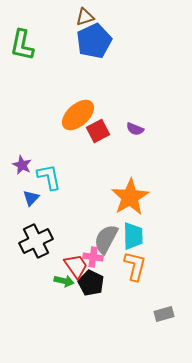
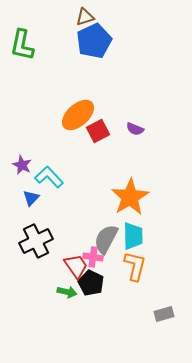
cyan L-shape: rotated 32 degrees counterclockwise
green arrow: moved 3 px right, 11 px down
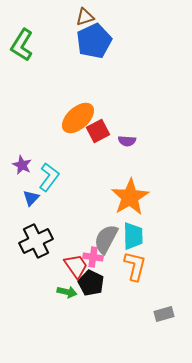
green L-shape: rotated 20 degrees clockwise
orange ellipse: moved 3 px down
purple semicircle: moved 8 px left, 12 px down; rotated 18 degrees counterclockwise
cyan L-shape: rotated 80 degrees clockwise
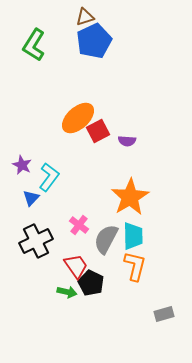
green L-shape: moved 12 px right
pink cross: moved 14 px left, 32 px up; rotated 30 degrees clockwise
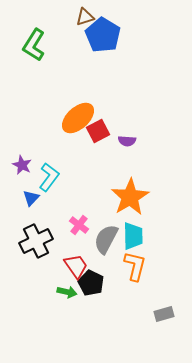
blue pentagon: moved 9 px right, 6 px up; rotated 16 degrees counterclockwise
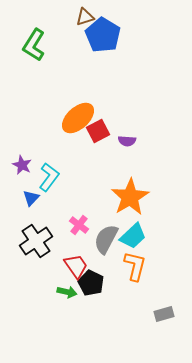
cyan trapezoid: rotated 48 degrees clockwise
black cross: rotated 8 degrees counterclockwise
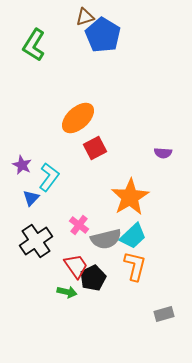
red square: moved 3 px left, 17 px down
purple semicircle: moved 36 px right, 12 px down
gray semicircle: rotated 132 degrees counterclockwise
black pentagon: moved 2 px right, 5 px up; rotated 20 degrees clockwise
